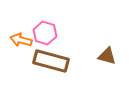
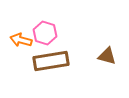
brown rectangle: rotated 24 degrees counterclockwise
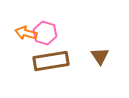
orange arrow: moved 5 px right, 7 px up
brown triangle: moved 7 px left; rotated 42 degrees clockwise
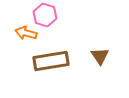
pink hexagon: moved 18 px up
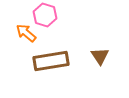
orange arrow: rotated 25 degrees clockwise
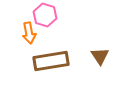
orange arrow: moved 3 px right; rotated 140 degrees counterclockwise
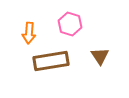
pink hexagon: moved 25 px right, 9 px down
orange arrow: rotated 15 degrees clockwise
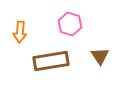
orange arrow: moved 9 px left, 1 px up
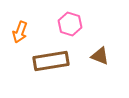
orange arrow: rotated 15 degrees clockwise
brown triangle: rotated 36 degrees counterclockwise
